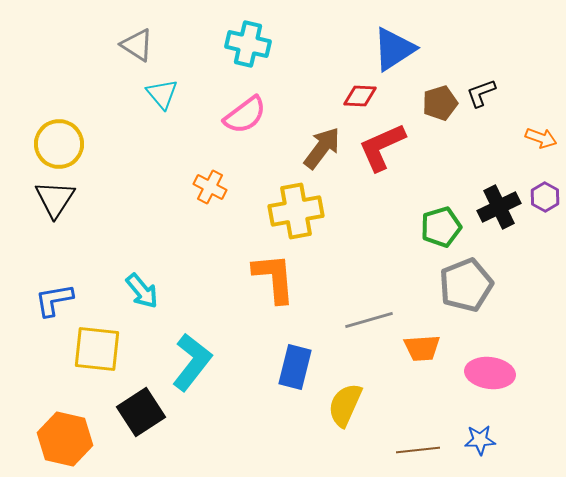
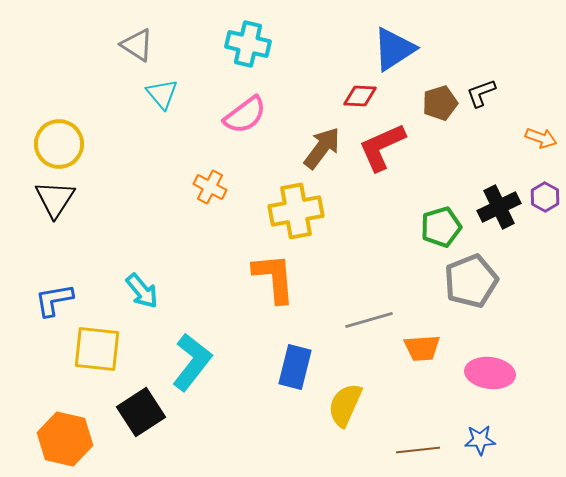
gray pentagon: moved 5 px right, 4 px up
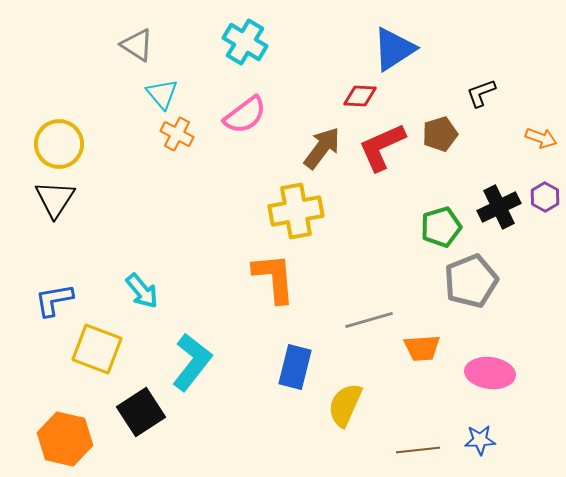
cyan cross: moved 3 px left, 2 px up; rotated 18 degrees clockwise
brown pentagon: moved 31 px down
orange cross: moved 33 px left, 53 px up
yellow square: rotated 15 degrees clockwise
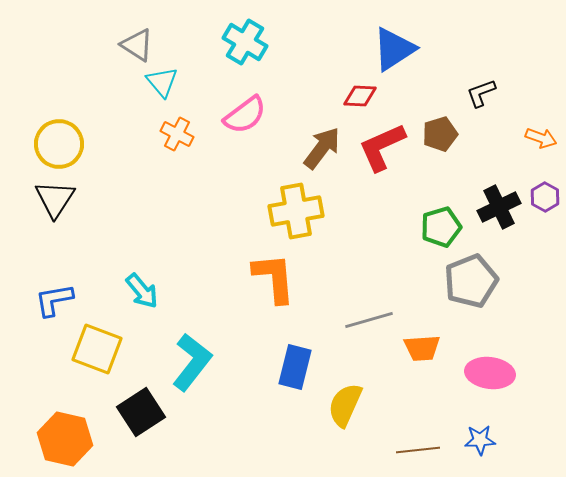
cyan triangle: moved 12 px up
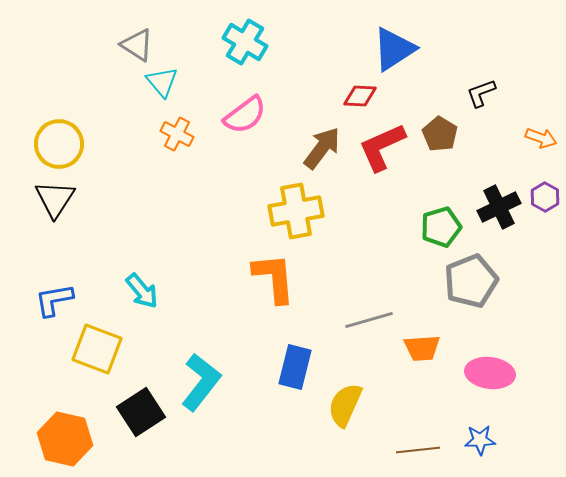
brown pentagon: rotated 24 degrees counterclockwise
cyan L-shape: moved 9 px right, 20 px down
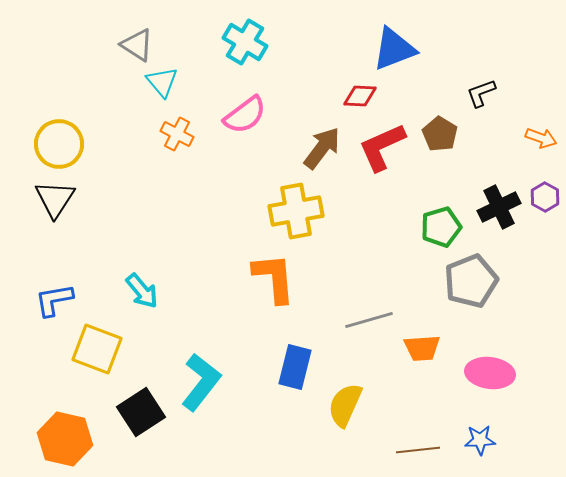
blue triangle: rotated 12 degrees clockwise
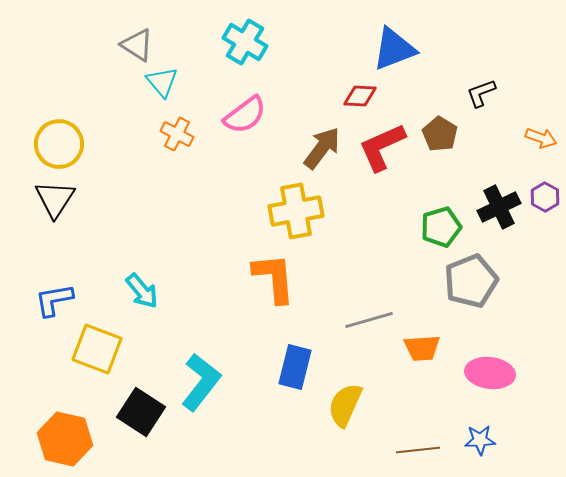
black square: rotated 24 degrees counterclockwise
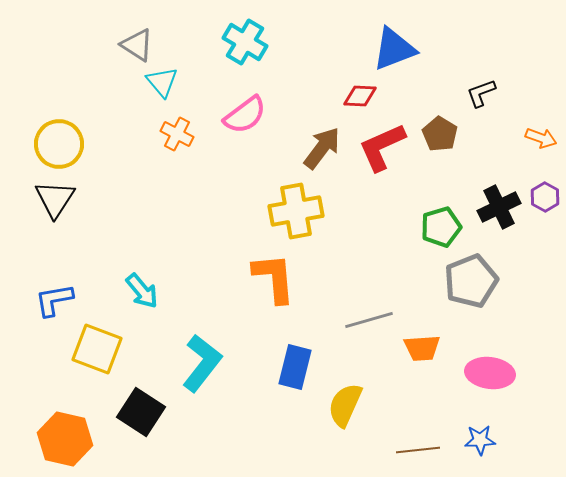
cyan L-shape: moved 1 px right, 19 px up
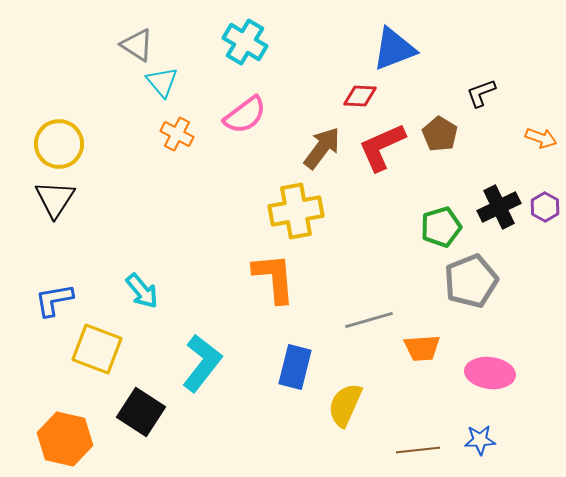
purple hexagon: moved 10 px down
